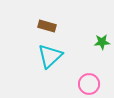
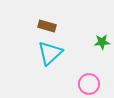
cyan triangle: moved 3 px up
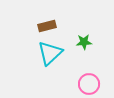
brown rectangle: rotated 30 degrees counterclockwise
green star: moved 18 px left
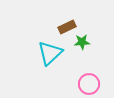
brown rectangle: moved 20 px right, 1 px down; rotated 12 degrees counterclockwise
green star: moved 2 px left
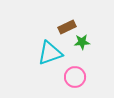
cyan triangle: rotated 24 degrees clockwise
pink circle: moved 14 px left, 7 px up
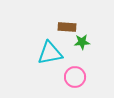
brown rectangle: rotated 30 degrees clockwise
cyan triangle: rotated 8 degrees clockwise
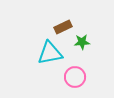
brown rectangle: moved 4 px left; rotated 30 degrees counterclockwise
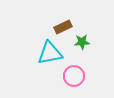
pink circle: moved 1 px left, 1 px up
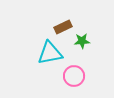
green star: moved 1 px up
